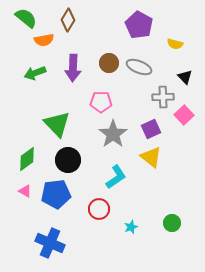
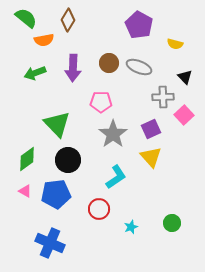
yellow triangle: rotated 10 degrees clockwise
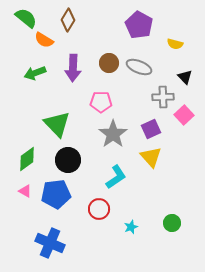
orange semicircle: rotated 42 degrees clockwise
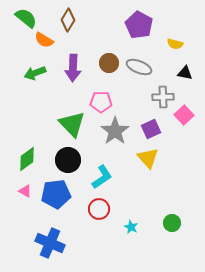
black triangle: moved 4 px up; rotated 35 degrees counterclockwise
green triangle: moved 15 px right
gray star: moved 2 px right, 3 px up
yellow triangle: moved 3 px left, 1 px down
cyan L-shape: moved 14 px left
cyan star: rotated 24 degrees counterclockwise
